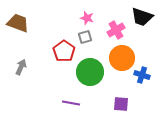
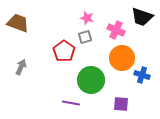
pink cross: rotated 36 degrees counterclockwise
green circle: moved 1 px right, 8 px down
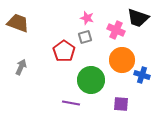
black trapezoid: moved 4 px left, 1 px down
orange circle: moved 2 px down
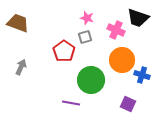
purple square: moved 7 px right; rotated 21 degrees clockwise
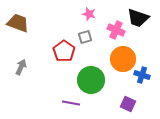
pink star: moved 2 px right, 4 px up
orange circle: moved 1 px right, 1 px up
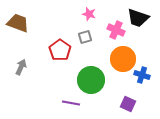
red pentagon: moved 4 px left, 1 px up
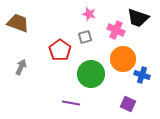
green circle: moved 6 px up
